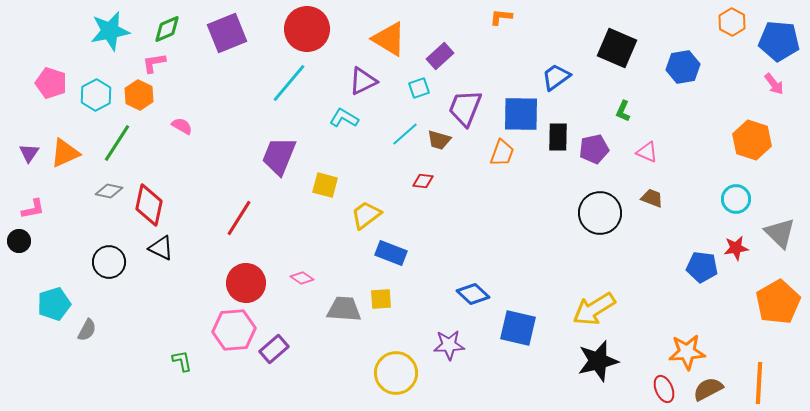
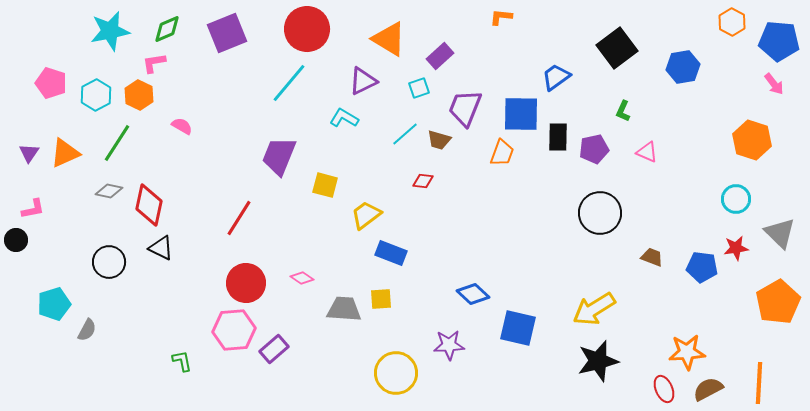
black square at (617, 48): rotated 30 degrees clockwise
brown trapezoid at (652, 198): moved 59 px down
black circle at (19, 241): moved 3 px left, 1 px up
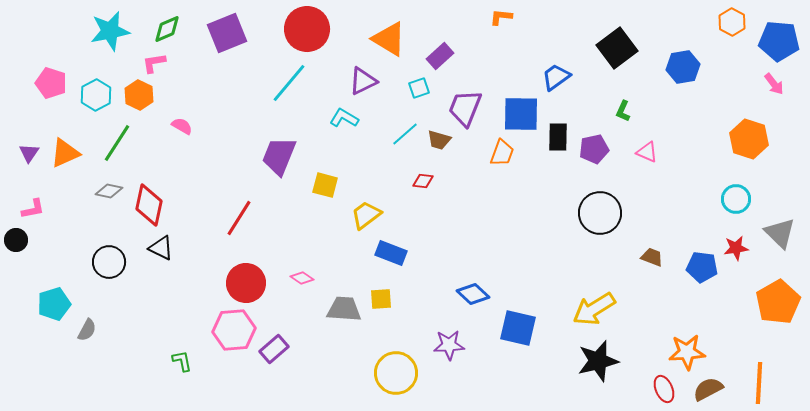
orange hexagon at (752, 140): moved 3 px left, 1 px up
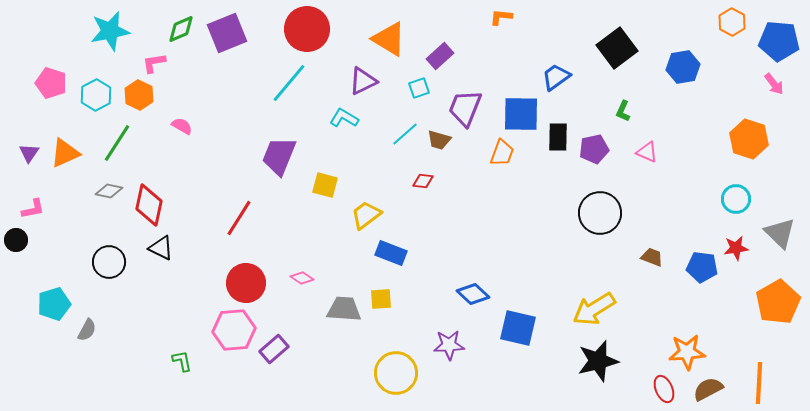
green diamond at (167, 29): moved 14 px right
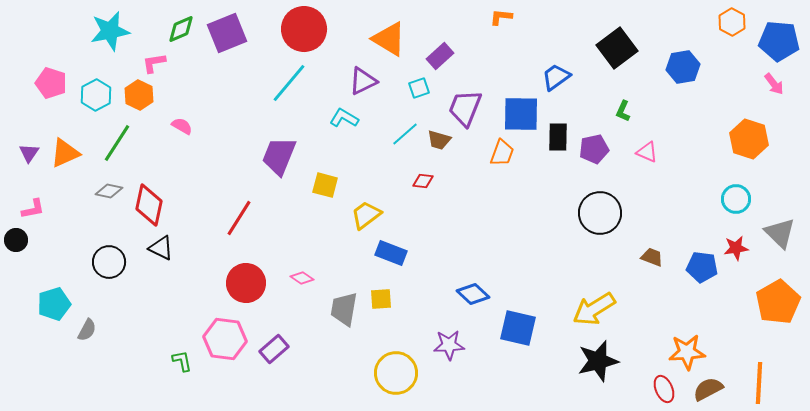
red circle at (307, 29): moved 3 px left
gray trapezoid at (344, 309): rotated 84 degrees counterclockwise
pink hexagon at (234, 330): moved 9 px left, 9 px down; rotated 12 degrees clockwise
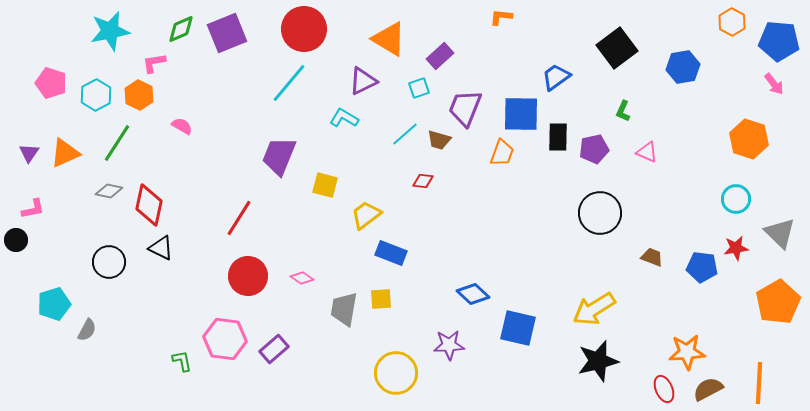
red circle at (246, 283): moved 2 px right, 7 px up
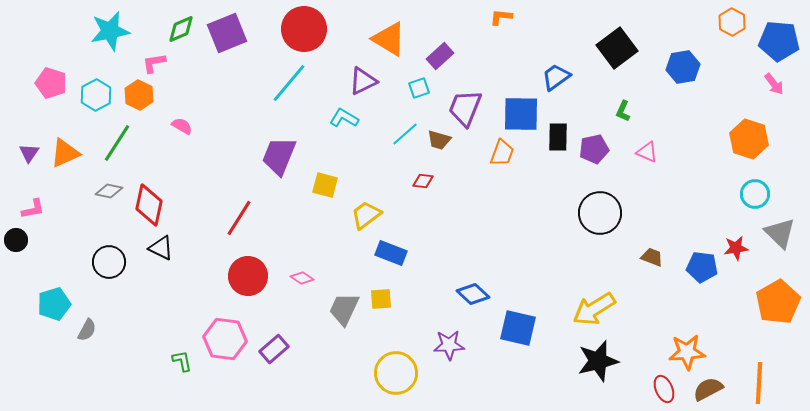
cyan circle at (736, 199): moved 19 px right, 5 px up
gray trapezoid at (344, 309): rotated 15 degrees clockwise
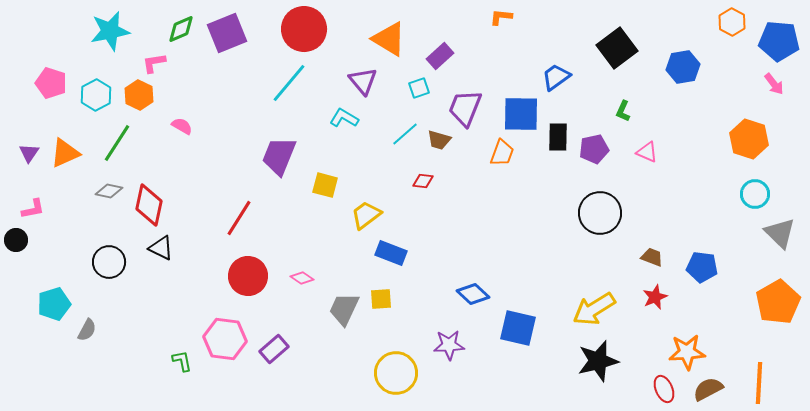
purple triangle at (363, 81): rotated 44 degrees counterclockwise
red star at (736, 248): moved 81 px left, 49 px down; rotated 15 degrees counterclockwise
